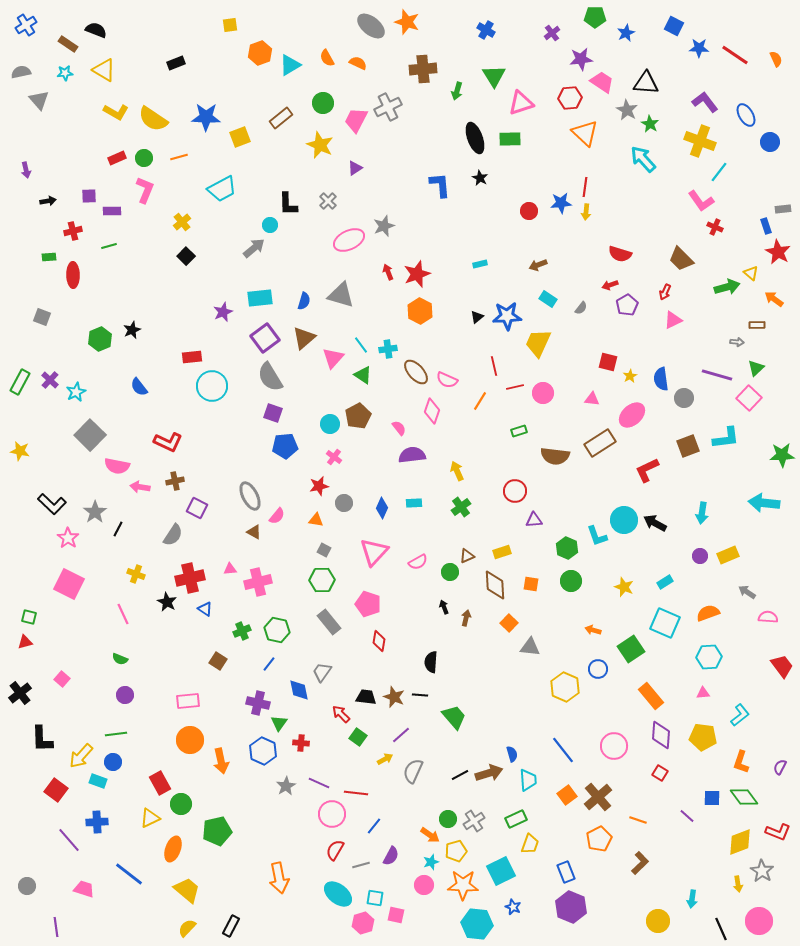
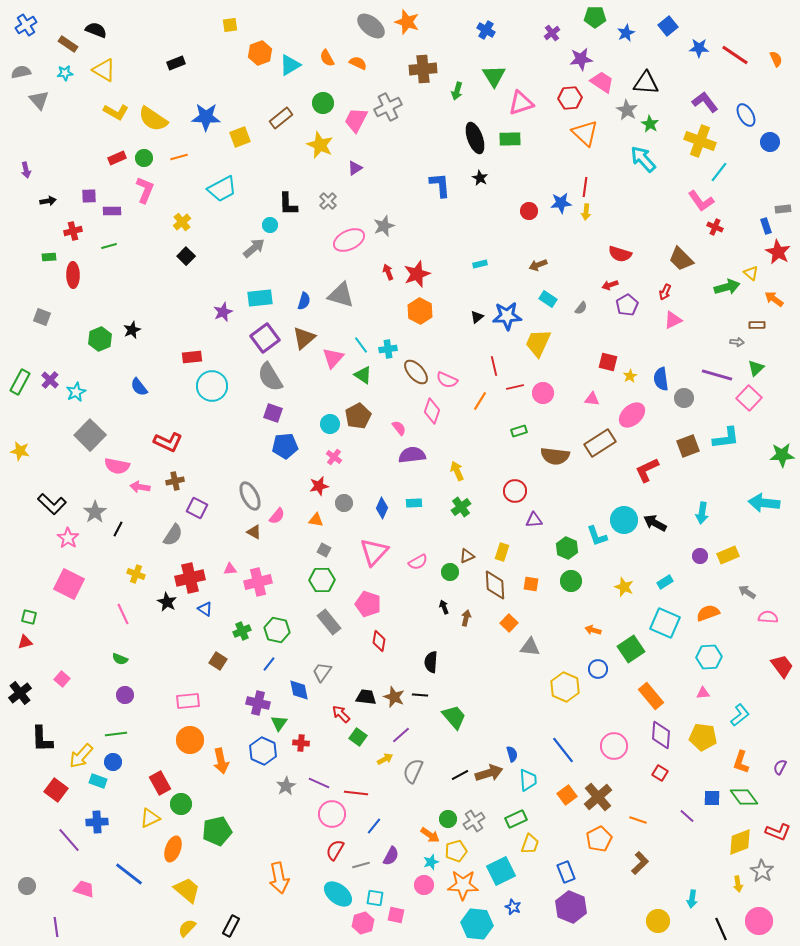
blue square at (674, 26): moved 6 px left; rotated 24 degrees clockwise
yellow rectangle at (502, 552): rotated 54 degrees counterclockwise
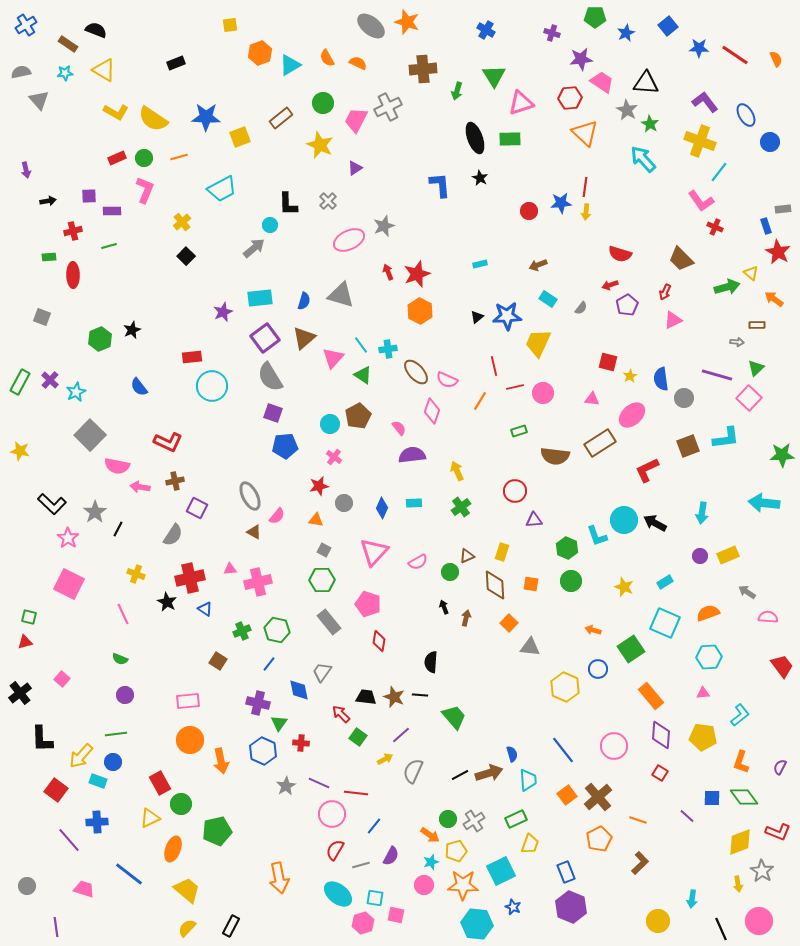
purple cross at (552, 33): rotated 35 degrees counterclockwise
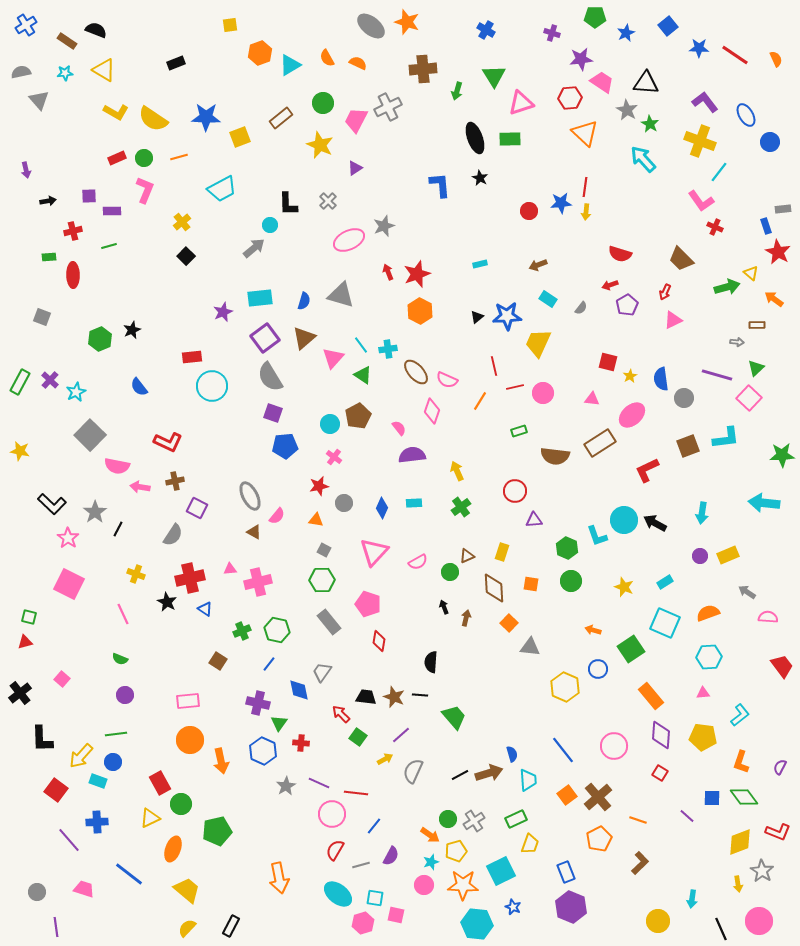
brown rectangle at (68, 44): moved 1 px left, 3 px up
brown diamond at (495, 585): moved 1 px left, 3 px down
gray circle at (27, 886): moved 10 px right, 6 px down
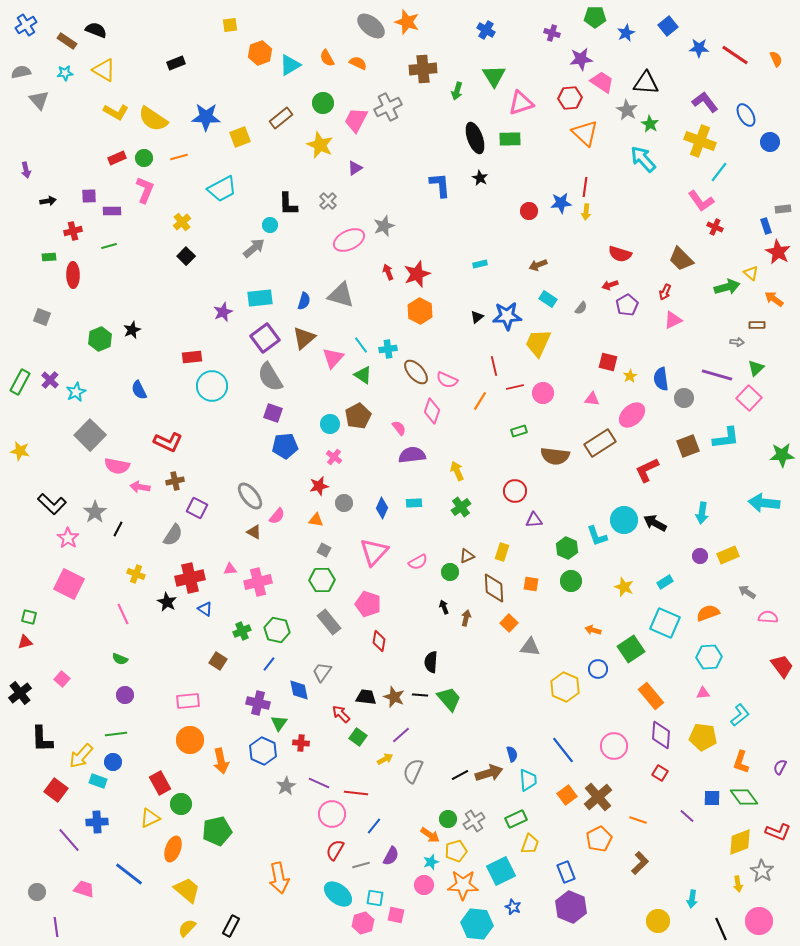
blue semicircle at (139, 387): moved 3 px down; rotated 12 degrees clockwise
gray ellipse at (250, 496): rotated 12 degrees counterclockwise
green trapezoid at (454, 717): moved 5 px left, 18 px up
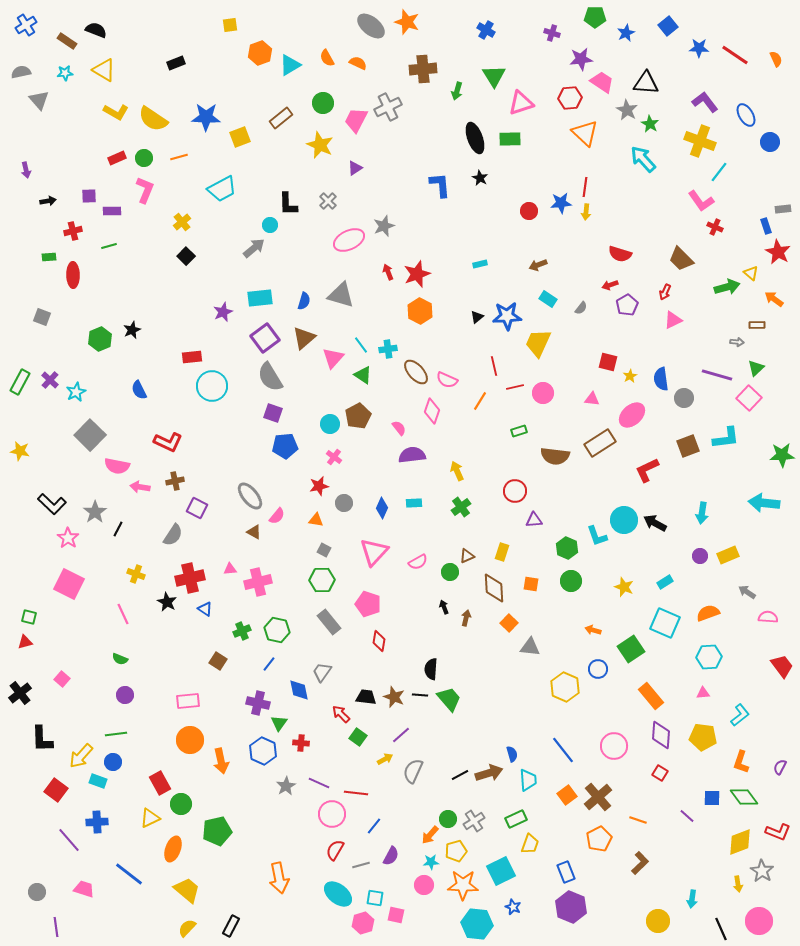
black semicircle at (431, 662): moved 7 px down
orange arrow at (430, 835): rotated 96 degrees clockwise
cyan star at (431, 862): rotated 14 degrees clockwise
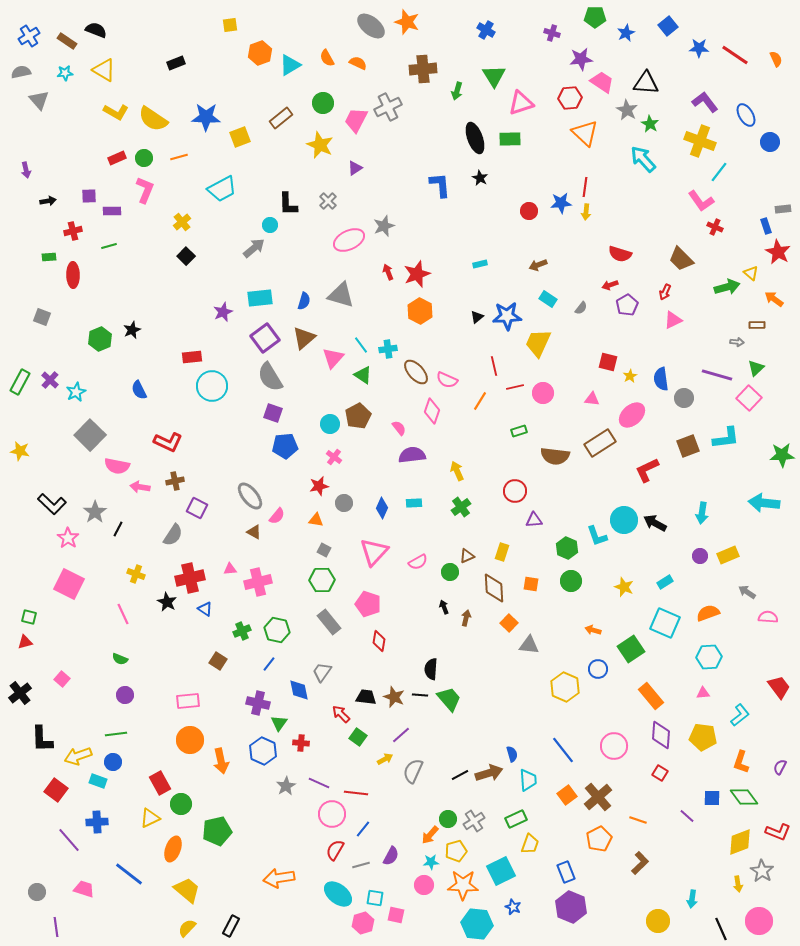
blue cross at (26, 25): moved 3 px right, 11 px down
gray triangle at (530, 647): moved 1 px left, 2 px up
red trapezoid at (782, 666): moved 3 px left, 21 px down
yellow arrow at (81, 756): moved 3 px left; rotated 28 degrees clockwise
blue line at (374, 826): moved 11 px left, 3 px down
orange arrow at (279, 878): rotated 92 degrees clockwise
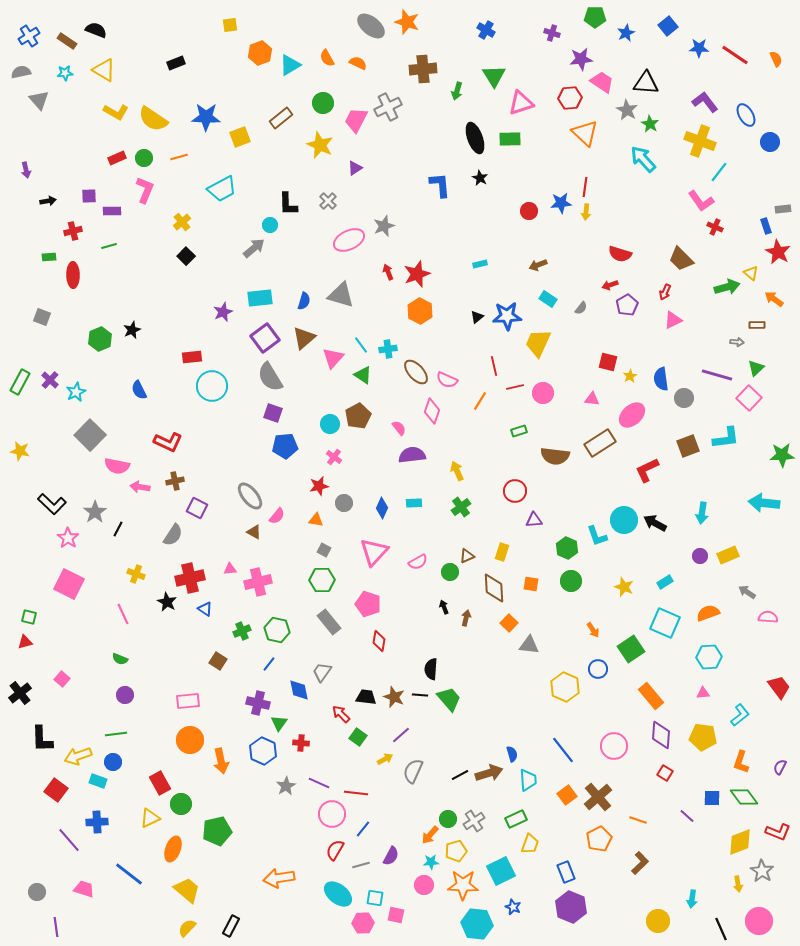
orange arrow at (593, 630): rotated 140 degrees counterclockwise
red square at (660, 773): moved 5 px right
pink hexagon at (363, 923): rotated 15 degrees clockwise
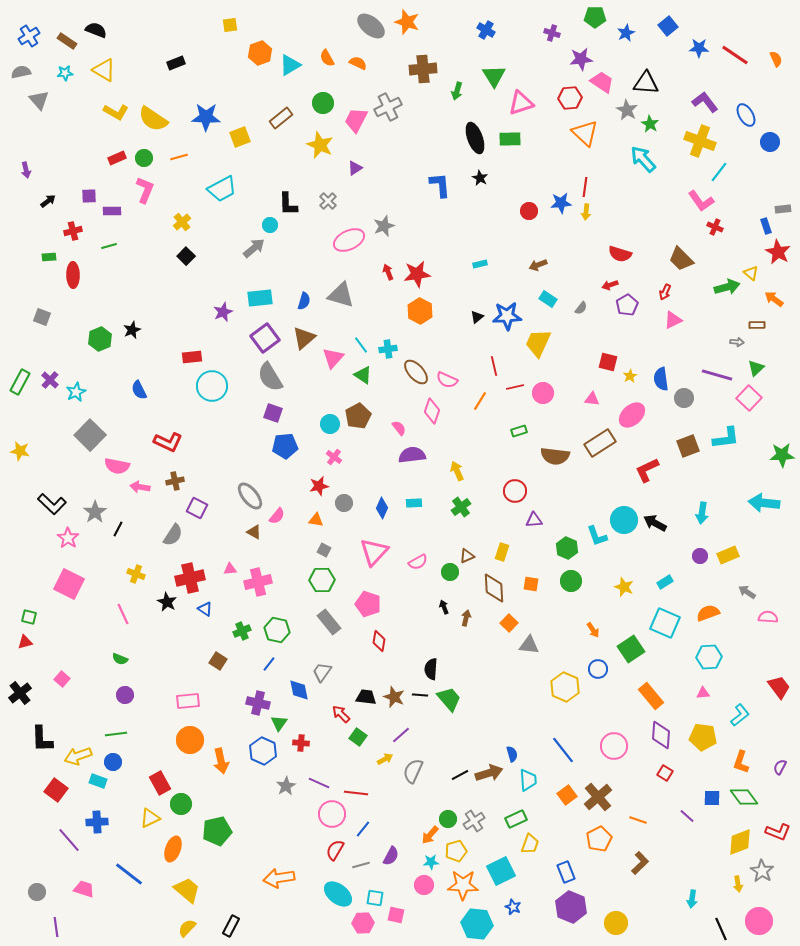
black arrow at (48, 201): rotated 28 degrees counterclockwise
red star at (417, 274): rotated 12 degrees clockwise
yellow circle at (658, 921): moved 42 px left, 2 px down
